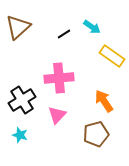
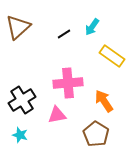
cyan arrow: rotated 90 degrees clockwise
pink cross: moved 9 px right, 5 px down
pink triangle: rotated 36 degrees clockwise
brown pentagon: rotated 25 degrees counterclockwise
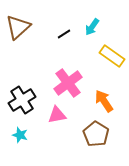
pink cross: rotated 32 degrees counterclockwise
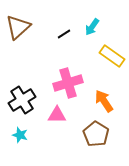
pink cross: rotated 20 degrees clockwise
pink triangle: rotated 12 degrees clockwise
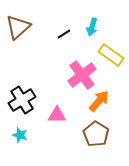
cyan arrow: rotated 18 degrees counterclockwise
yellow rectangle: moved 1 px left, 1 px up
pink cross: moved 14 px right, 8 px up; rotated 20 degrees counterclockwise
orange arrow: moved 5 px left; rotated 75 degrees clockwise
